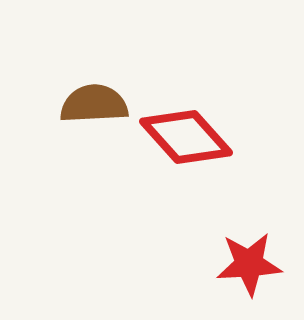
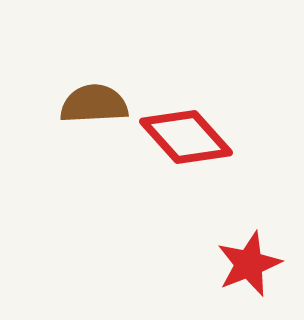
red star: rotated 18 degrees counterclockwise
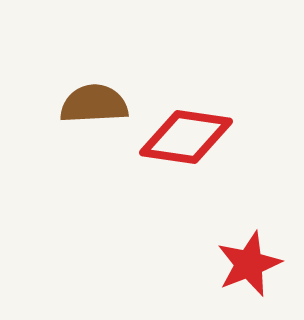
red diamond: rotated 40 degrees counterclockwise
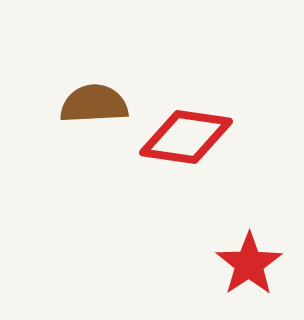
red star: rotated 12 degrees counterclockwise
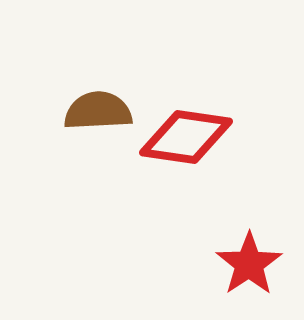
brown semicircle: moved 4 px right, 7 px down
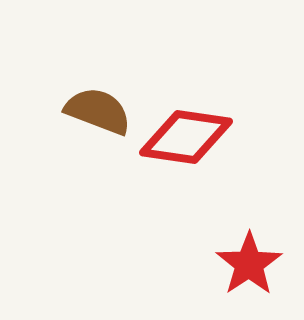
brown semicircle: rotated 24 degrees clockwise
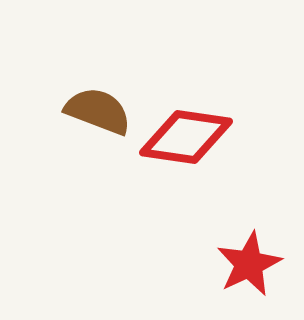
red star: rotated 8 degrees clockwise
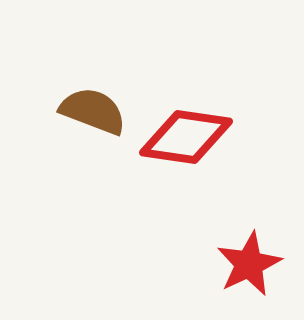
brown semicircle: moved 5 px left
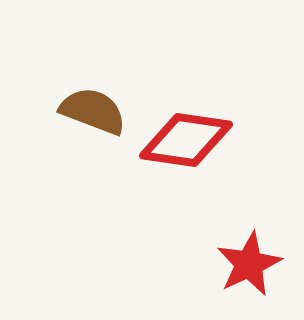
red diamond: moved 3 px down
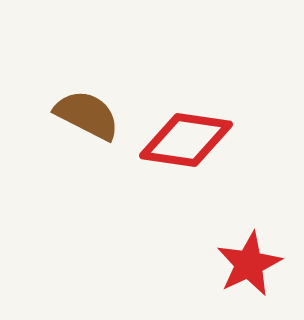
brown semicircle: moved 6 px left, 4 px down; rotated 6 degrees clockwise
